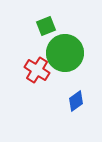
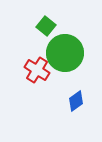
green square: rotated 30 degrees counterclockwise
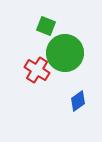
green square: rotated 18 degrees counterclockwise
blue diamond: moved 2 px right
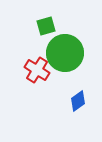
green square: rotated 36 degrees counterclockwise
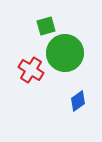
red cross: moved 6 px left
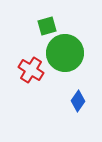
green square: moved 1 px right
blue diamond: rotated 20 degrees counterclockwise
